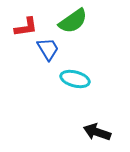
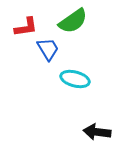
black arrow: rotated 12 degrees counterclockwise
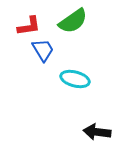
red L-shape: moved 3 px right, 1 px up
blue trapezoid: moved 5 px left, 1 px down
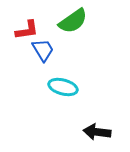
red L-shape: moved 2 px left, 4 px down
cyan ellipse: moved 12 px left, 8 px down
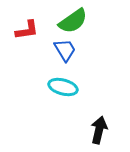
blue trapezoid: moved 22 px right
black arrow: moved 2 px right, 2 px up; rotated 96 degrees clockwise
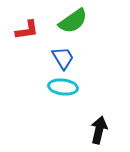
blue trapezoid: moved 2 px left, 8 px down
cyan ellipse: rotated 8 degrees counterclockwise
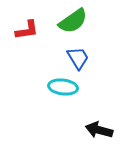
blue trapezoid: moved 15 px right
black arrow: rotated 88 degrees counterclockwise
